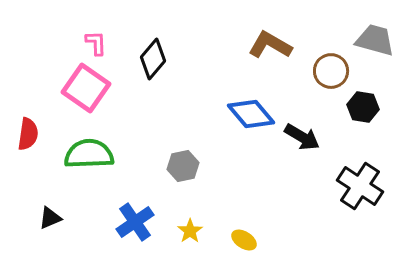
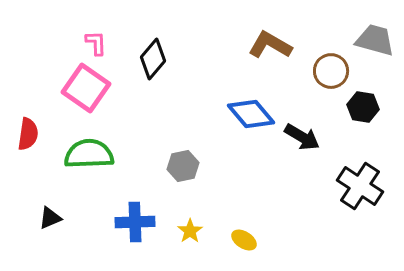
blue cross: rotated 33 degrees clockwise
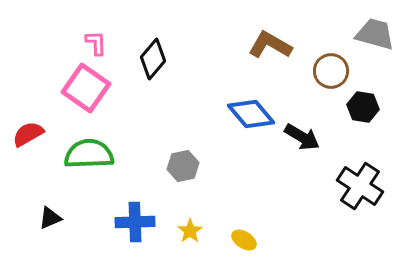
gray trapezoid: moved 6 px up
red semicircle: rotated 128 degrees counterclockwise
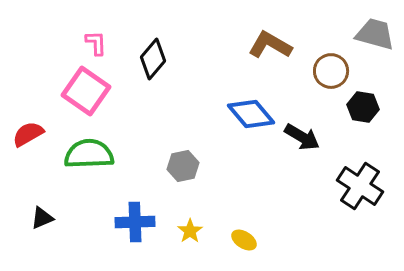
pink square: moved 3 px down
black triangle: moved 8 px left
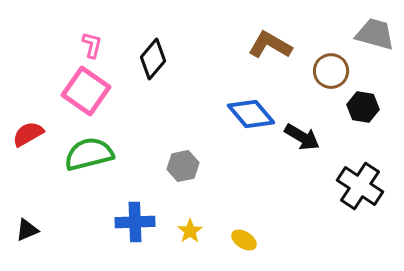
pink L-shape: moved 4 px left, 2 px down; rotated 16 degrees clockwise
green semicircle: rotated 12 degrees counterclockwise
black triangle: moved 15 px left, 12 px down
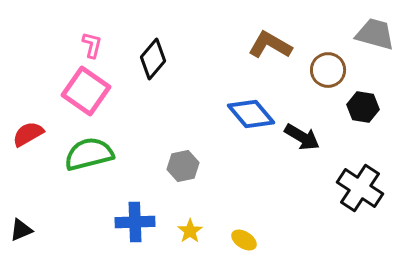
brown circle: moved 3 px left, 1 px up
black cross: moved 2 px down
black triangle: moved 6 px left
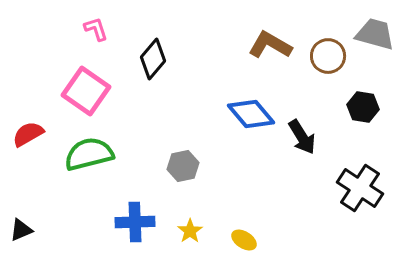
pink L-shape: moved 4 px right, 16 px up; rotated 32 degrees counterclockwise
brown circle: moved 14 px up
black arrow: rotated 27 degrees clockwise
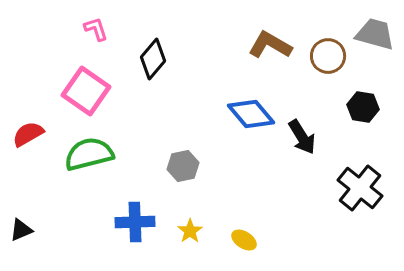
black cross: rotated 6 degrees clockwise
